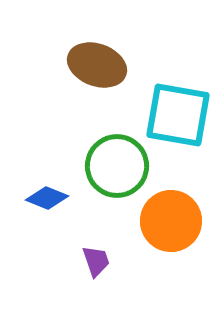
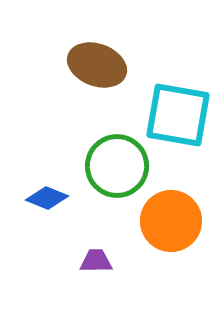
purple trapezoid: rotated 72 degrees counterclockwise
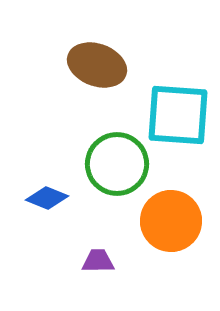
cyan square: rotated 6 degrees counterclockwise
green circle: moved 2 px up
purple trapezoid: moved 2 px right
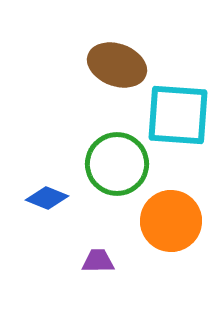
brown ellipse: moved 20 px right
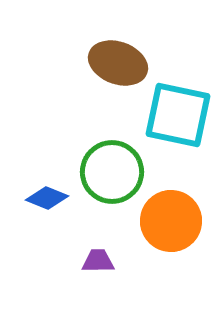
brown ellipse: moved 1 px right, 2 px up
cyan square: rotated 8 degrees clockwise
green circle: moved 5 px left, 8 px down
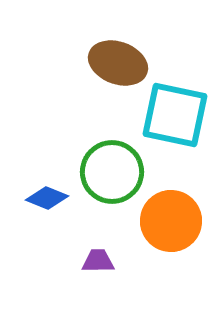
cyan square: moved 3 px left
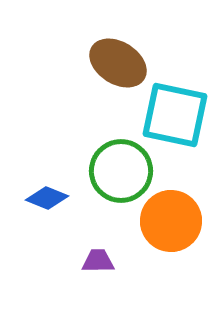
brown ellipse: rotated 12 degrees clockwise
green circle: moved 9 px right, 1 px up
